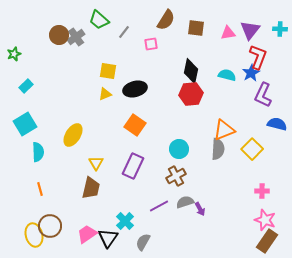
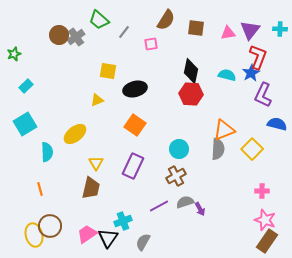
yellow triangle at (105, 94): moved 8 px left, 6 px down
red hexagon at (191, 94): rotated 10 degrees clockwise
yellow ellipse at (73, 135): moved 2 px right, 1 px up; rotated 20 degrees clockwise
cyan semicircle at (38, 152): moved 9 px right
cyan cross at (125, 221): moved 2 px left; rotated 24 degrees clockwise
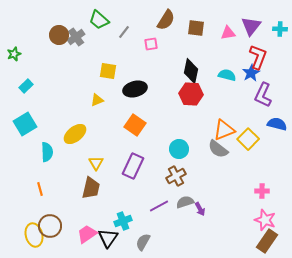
purple triangle at (250, 30): moved 1 px right, 4 px up
gray semicircle at (218, 149): rotated 125 degrees clockwise
yellow square at (252, 149): moved 4 px left, 10 px up
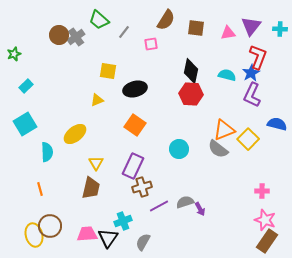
purple L-shape at (263, 95): moved 11 px left
brown cross at (176, 176): moved 34 px left, 11 px down; rotated 12 degrees clockwise
pink trapezoid at (87, 234): rotated 30 degrees clockwise
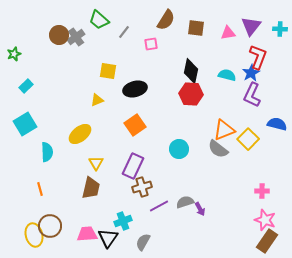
orange square at (135, 125): rotated 20 degrees clockwise
yellow ellipse at (75, 134): moved 5 px right
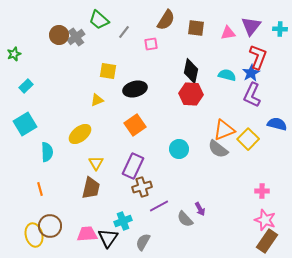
gray semicircle at (185, 202): moved 17 px down; rotated 114 degrees counterclockwise
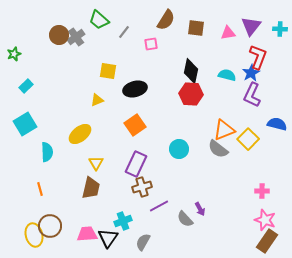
purple rectangle at (133, 166): moved 3 px right, 2 px up
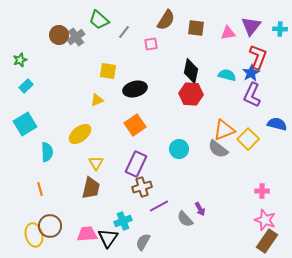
green star at (14, 54): moved 6 px right, 6 px down
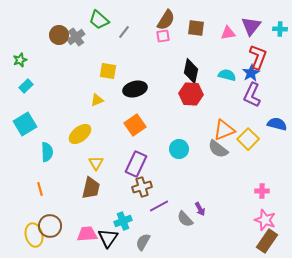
pink square at (151, 44): moved 12 px right, 8 px up
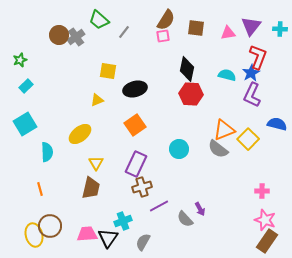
black diamond at (191, 71): moved 4 px left, 2 px up
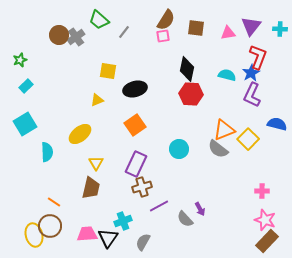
orange line at (40, 189): moved 14 px right, 13 px down; rotated 40 degrees counterclockwise
brown rectangle at (267, 241): rotated 10 degrees clockwise
